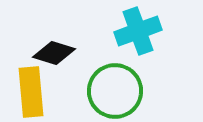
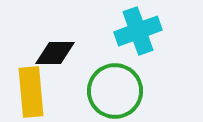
black diamond: moved 1 px right; rotated 18 degrees counterclockwise
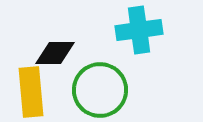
cyan cross: moved 1 px right, 1 px up; rotated 12 degrees clockwise
green circle: moved 15 px left, 1 px up
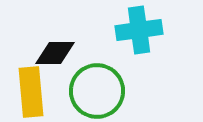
green circle: moved 3 px left, 1 px down
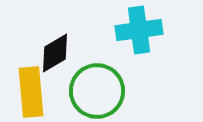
black diamond: rotated 30 degrees counterclockwise
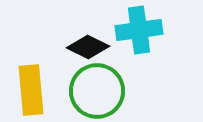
black diamond: moved 33 px right, 6 px up; rotated 57 degrees clockwise
yellow rectangle: moved 2 px up
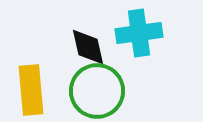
cyan cross: moved 3 px down
black diamond: rotated 51 degrees clockwise
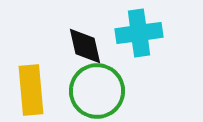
black diamond: moved 3 px left, 1 px up
